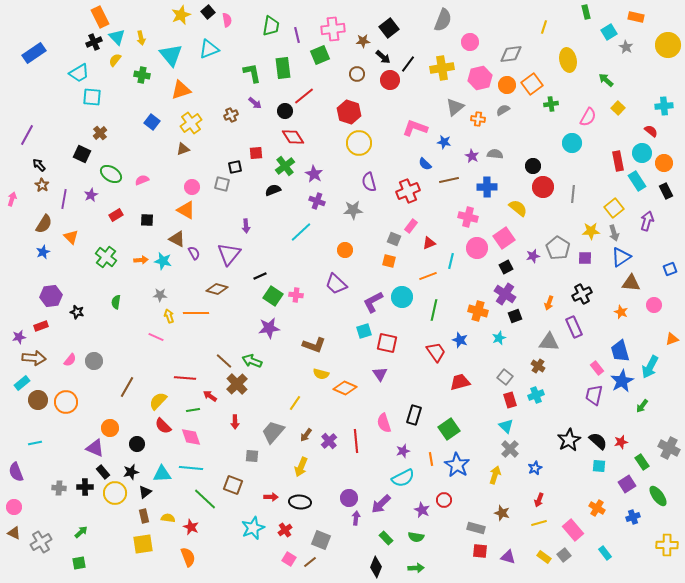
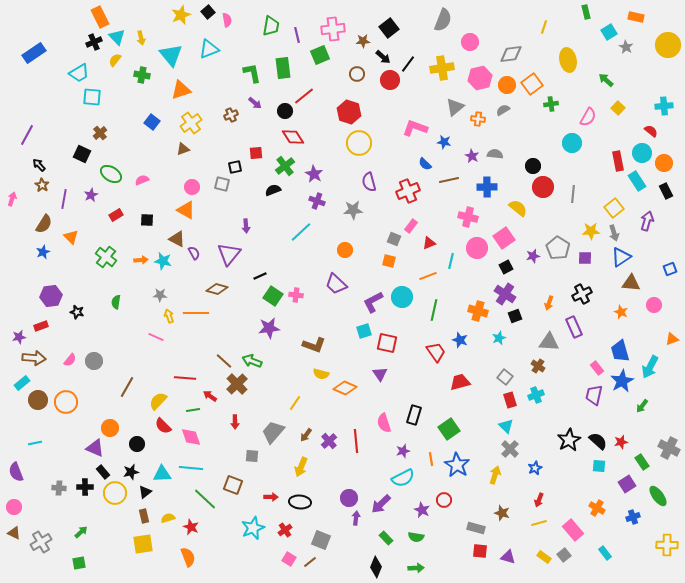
yellow semicircle at (168, 518): rotated 24 degrees counterclockwise
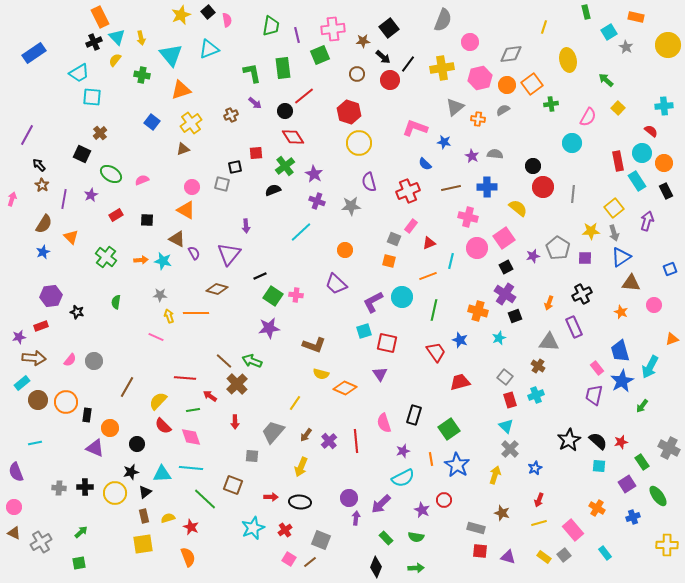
brown line at (449, 180): moved 2 px right, 8 px down
gray star at (353, 210): moved 2 px left, 4 px up
black rectangle at (103, 472): moved 16 px left, 57 px up; rotated 48 degrees clockwise
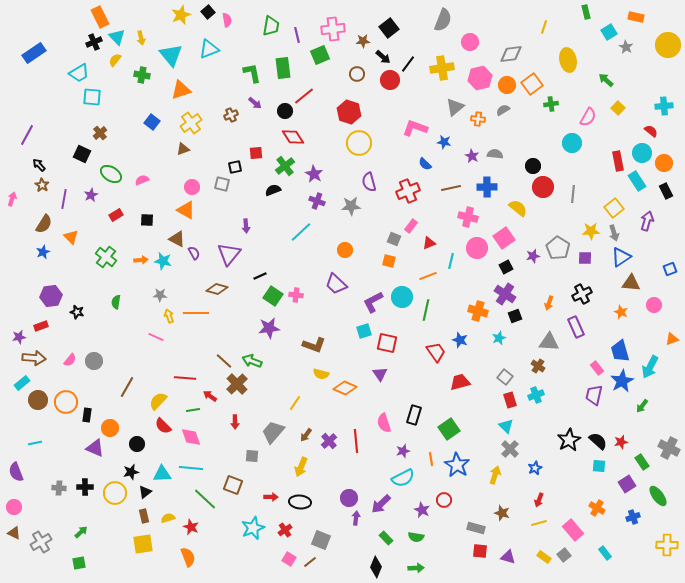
green line at (434, 310): moved 8 px left
purple rectangle at (574, 327): moved 2 px right
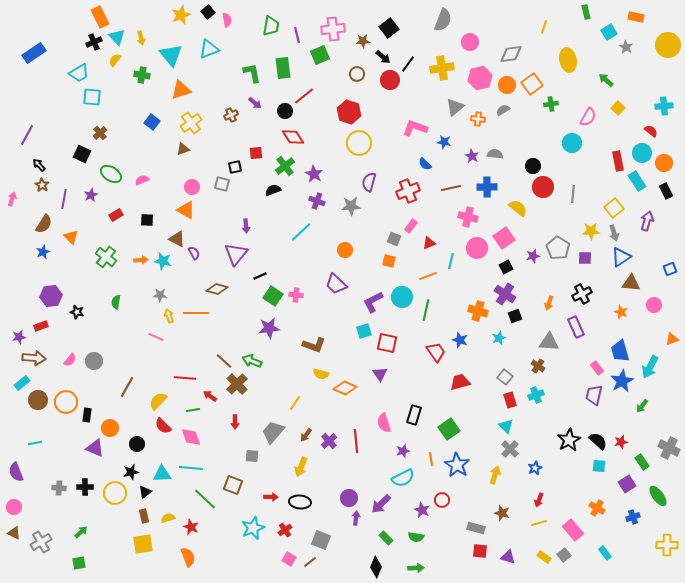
purple semicircle at (369, 182): rotated 30 degrees clockwise
purple triangle at (229, 254): moved 7 px right
red circle at (444, 500): moved 2 px left
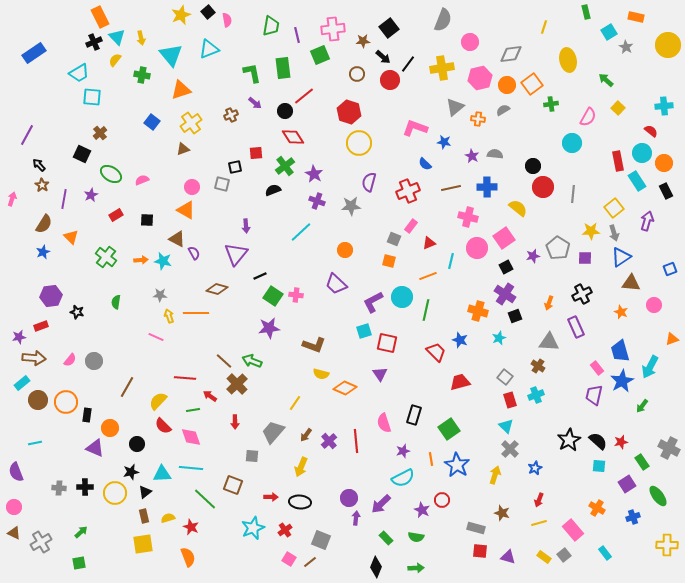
red trapezoid at (436, 352): rotated 10 degrees counterclockwise
